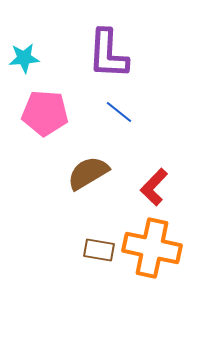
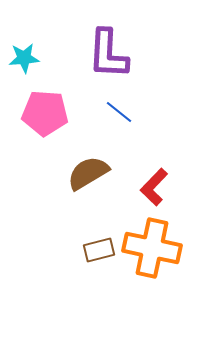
brown rectangle: rotated 24 degrees counterclockwise
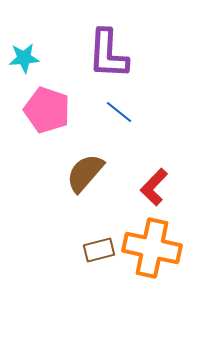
pink pentagon: moved 2 px right, 3 px up; rotated 15 degrees clockwise
brown semicircle: moved 3 px left; rotated 18 degrees counterclockwise
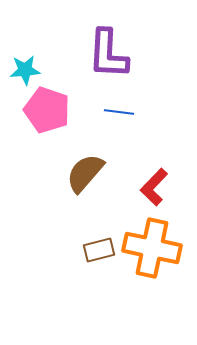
cyan star: moved 1 px right, 12 px down
blue line: rotated 32 degrees counterclockwise
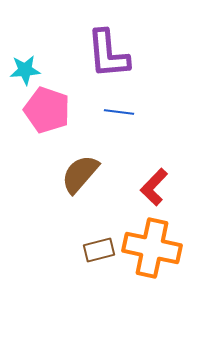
purple L-shape: rotated 8 degrees counterclockwise
brown semicircle: moved 5 px left, 1 px down
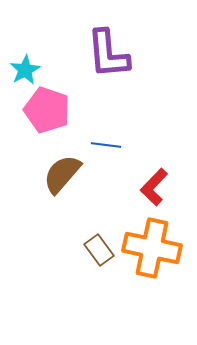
cyan star: rotated 24 degrees counterclockwise
blue line: moved 13 px left, 33 px down
brown semicircle: moved 18 px left
brown rectangle: rotated 68 degrees clockwise
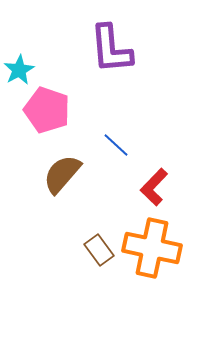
purple L-shape: moved 3 px right, 5 px up
cyan star: moved 6 px left
blue line: moved 10 px right; rotated 36 degrees clockwise
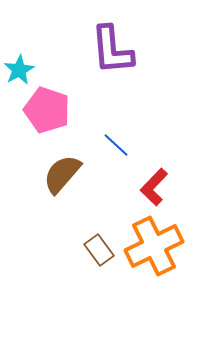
purple L-shape: moved 1 px right, 1 px down
orange cross: moved 2 px right, 2 px up; rotated 38 degrees counterclockwise
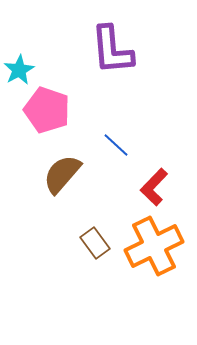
brown rectangle: moved 4 px left, 7 px up
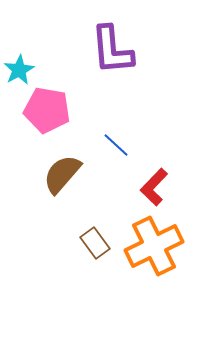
pink pentagon: rotated 9 degrees counterclockwise
